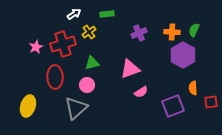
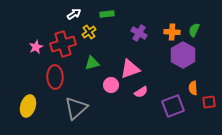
purple cross: rotated 35 degrees counterclockwise
pink circle: moved 24 px right
red square: moved 2 px left
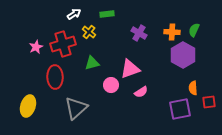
yellow cross: rotated 16 degrees counterclockwise
purple square: moved 7 px right, 3 px down; rotated 10 degrees clockwise
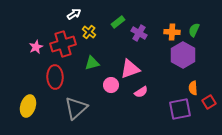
green rectangle: moved 11 px right, 8 px down; rotated 32 degrees counterclockwise
red square: rotated 24 degrees counterclockwise
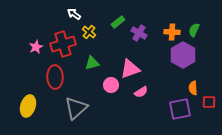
white arrow: rotated 112 degrees counterclockwise
red square: rotated 32 degrees clockwise
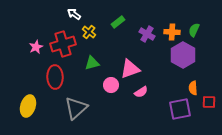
purple cross: moved 8 px right, 1 px down
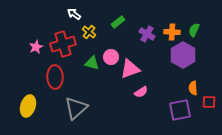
green triangle: rotated 28 degrees clockwise
pink circle: moved 28 px up
purple square: moved 1 px down
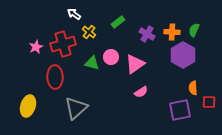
pink triangle: moved 5 px right, 5 px up; rotated 15 degrees counterclockwise
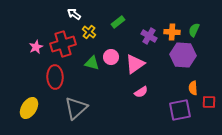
purple cross: moved 2 px right, 2 px down
purple hexagon: rotated 25 degrees counterclockwise
yellow ellipse: moved 1 px right, 2 px down; rotated 15 degrees clockwise
